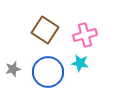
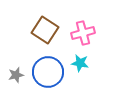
pink cross: moved 2 px left, 2 px up
gray star: moved 3 px right, 6 px down
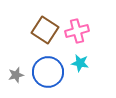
pink cross: moved 6 px left, 2 px up
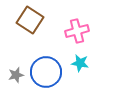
brown square: moved 15 px left, 10 px up
blue circle: moved 2 px left
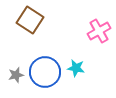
pink cross: moved 22 px right; rotated 15 degrees counterclockwise
cyan star: moved 4 px left, 5 px down
blue circle: moved 1 px left
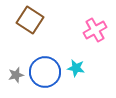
pink cross: moved 4 px left, 1 px up
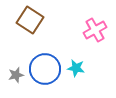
blue circle: moved 3 px up
